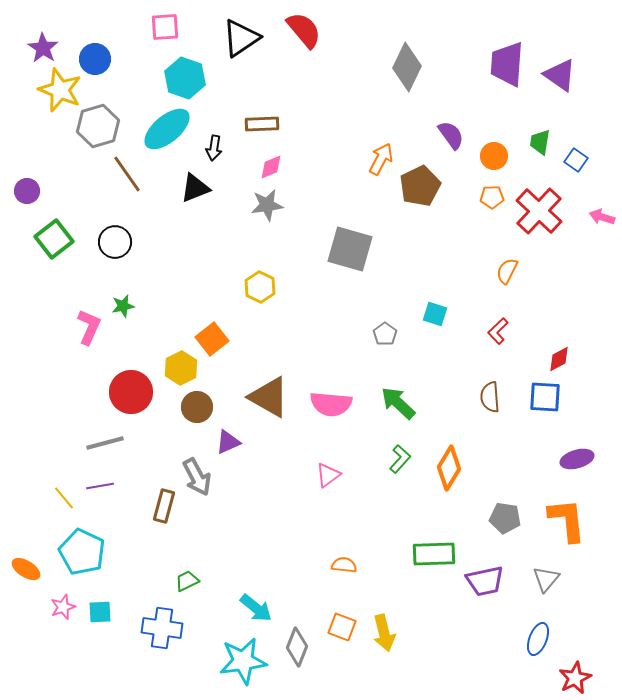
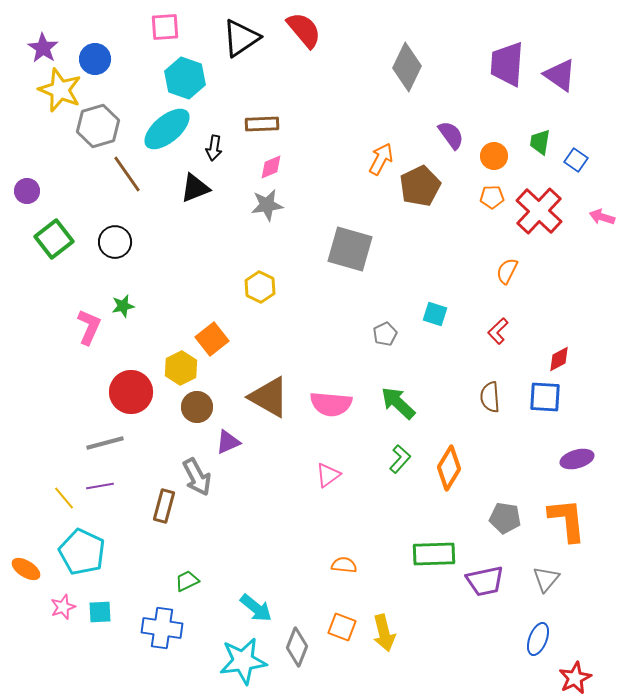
gray pentagon at (385, 334): rotated 10 degrees clockwise
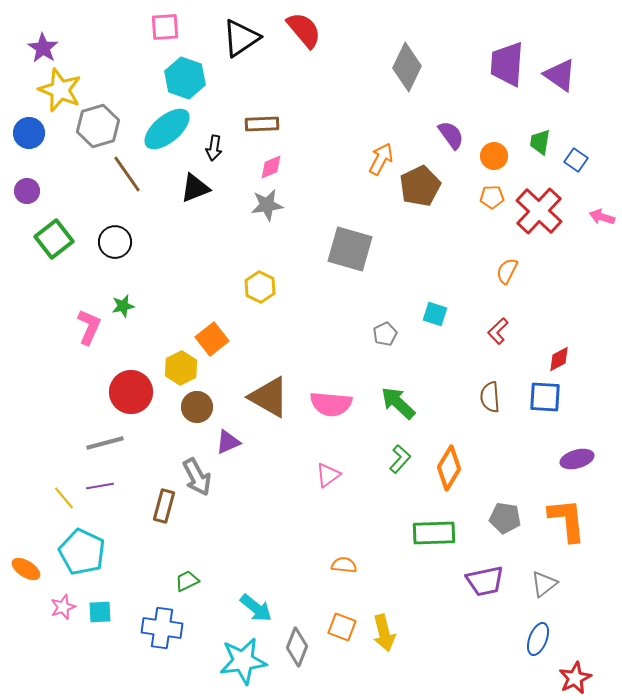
blue circle at (95, 59): moved 66 px left, 74 px down
green rectangle at (434, 554): moved 21 px up
gray triangle at (546, 579): moved 2 px left, 5 px down; rotated 12 degrees clockwise
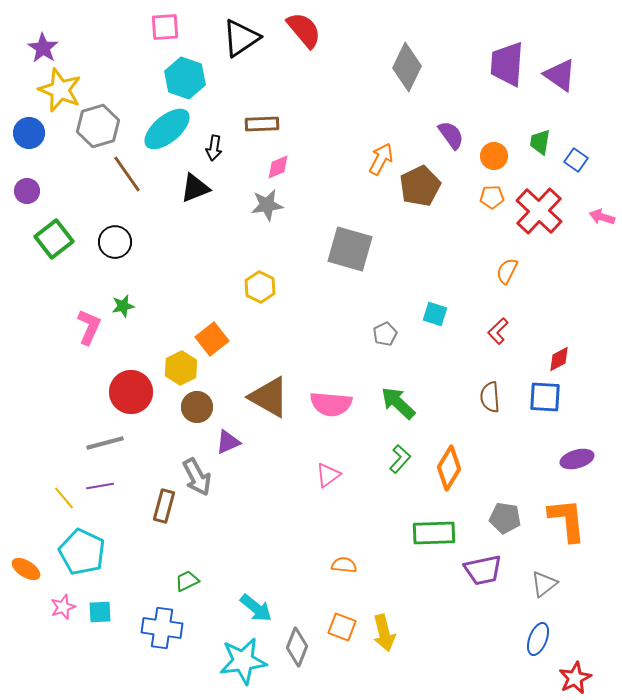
pink diamond at (271, 167): moved 7 px right
purple trapezoid at (485, 581): moved 2 px left, 11 px up
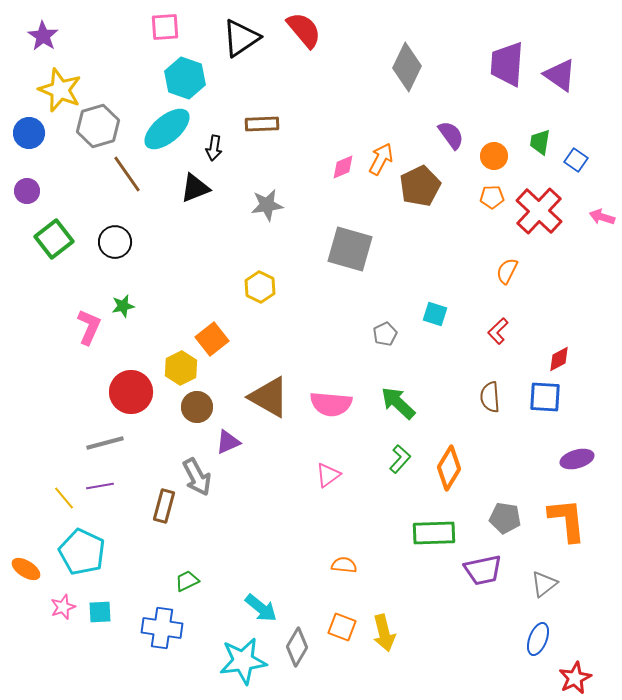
purple star at (43, 48): moved 12 px up
pink diamond at (278, 167): moved 65 px right
cyan arrow at (256, 608): moved 5 px right
gray diamond at (297, 647): rotated 9 degrees clockwise
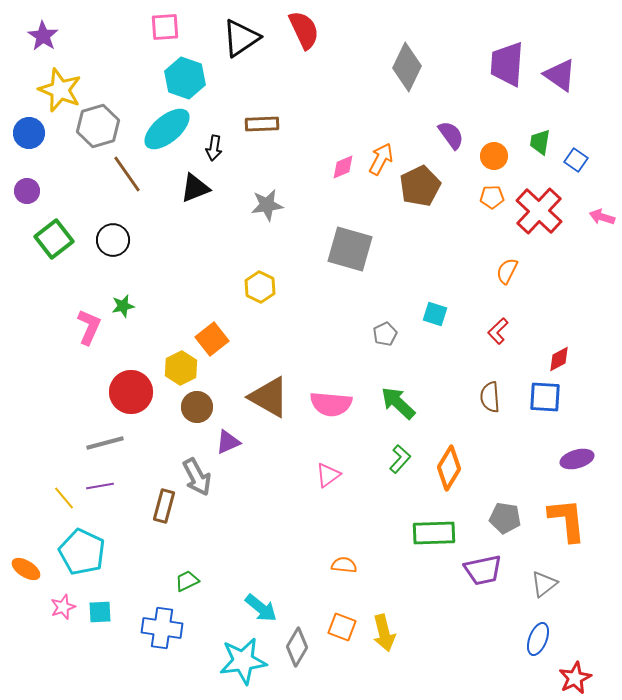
red semicircle at (304, 30): rotated 15 degrees clockwise
black circle at (115, 242): moved 2 px left, 2 px up
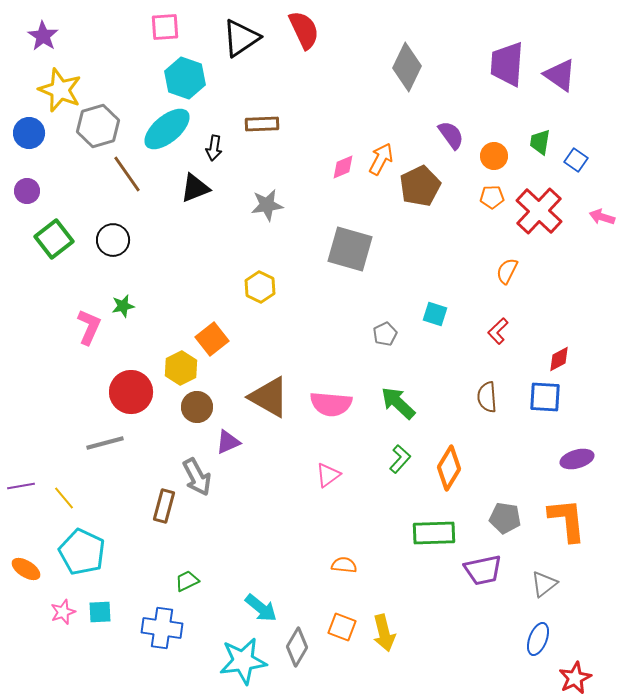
brown semicircle at (490, 397): moved 3 px left
purple line at (100, 486): moved 79 px left
pink star at (63, 607): moved 5 px down
